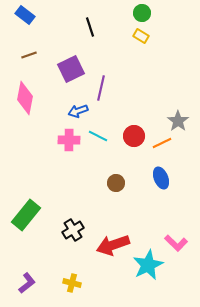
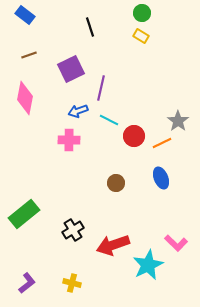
cyan line: moved 11 px right, 16 px up
green rectangle: moved 2 px left, 1 px up; rotated 12 degrees clockwise
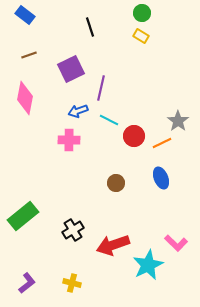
green rectangle: moved 1 px left, 2 px down
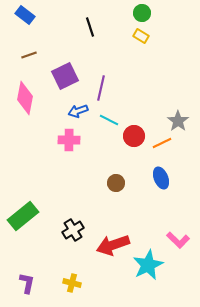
purple square: moved 6 px left, 7 px down
pink L-shape: moved 2 px right, 3 px up
purple L-shape: rotated 40 degrees counterclockwise
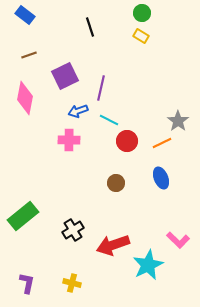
red circle: moved 7 px left, 5 px down
